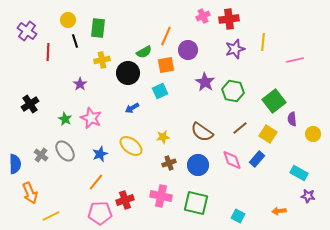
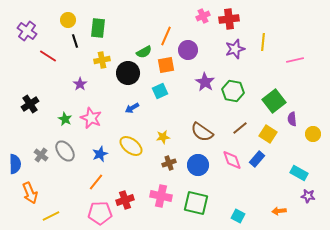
red line at (48, 52): moved 4 px down; rotated 60 degrees counterclockwise
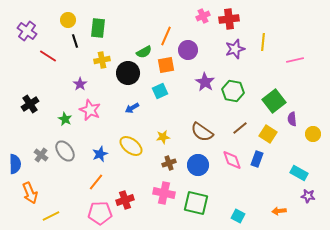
pink star at (91, 118): moved 1 px left, 8 px up
blue rectangle at (257, 159): rotated 21 degrees counterclockwise
pink cross at (161, 196): moved 3 px right, 3 px up
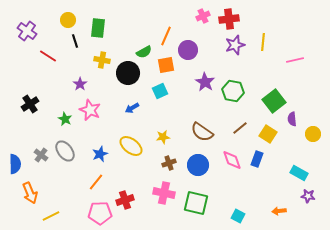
purple star at (235, 49): moved 4 px up
yellow cross at (102, 60): rotated 21 degrees clockwise
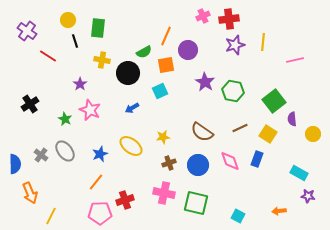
brown line at (240, 128): rotated 14 degrees clockwise
pink diamond at (232, 160): moved 2 px left, 1 px down
yellow line at (51, 216): rotated 36 degrees counterclockwise
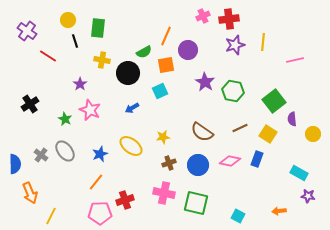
pink diamond at (230, 161): rotated 60 degrees counterclockwise
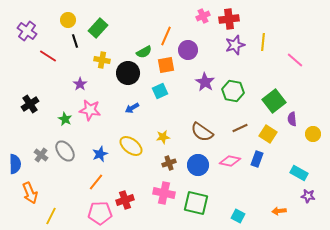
green rectangle at (98, 28): rotated 36 degrees clockwise
pink line at (295, 60): rotated 54 degrees clockwise
pink star at (90, 110): rotated 15 degrees counterclockwise
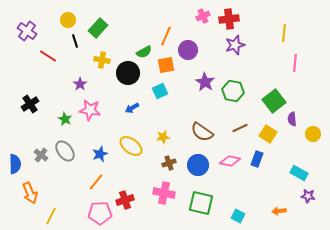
yellow line at (263, 42): moved 21 px right, 9 px up
pink line at (295, 60): moved 3 px down; rotated 54 degrees clockwise
green square at (196, 203): moved 5 px right
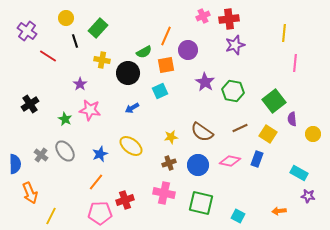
yellow circle at (68, 20): moved 2 px left, 2 px up
yellow star at (163, 137): moved 8 px right
